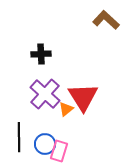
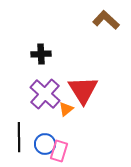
red triangle: moved 7 px up
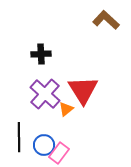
blue circle: moved 1 px left, 1 px down
pink rectangle: moved 2 px down; rotated 20 degrees clockwise
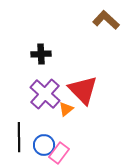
red triangle: rotated 12 degrees counterclockwise
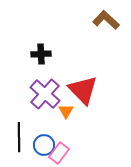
orange triangle: moved 2 px down; rotated 21 degrees counterclockwise
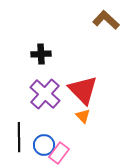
orange triangle: moved 17 px right, 5 px down; rotated 14 degrees counterclockwise
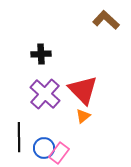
orange triangle: rotated 35 degrees clockwise
blue circle: moved 3 px down
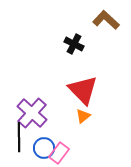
black cross: moved 33 px right, 10 px up; rotated 30 degrees clockwise
purple cross: moved 13 px left, 19 px down
